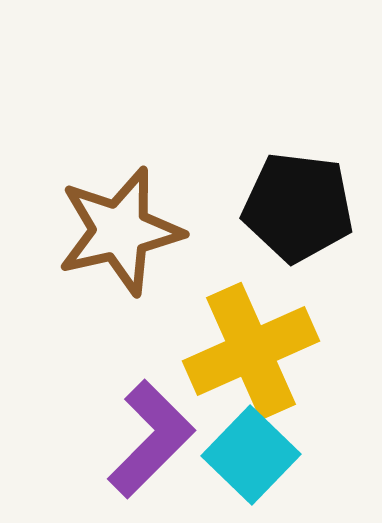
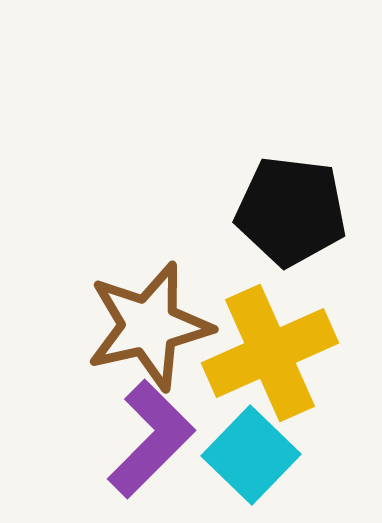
black pentagon: moved 7 px left, 4 px down
brown star: moved 29 px right, 95 px down
yellow cross: moved 19 px right, 2 px down
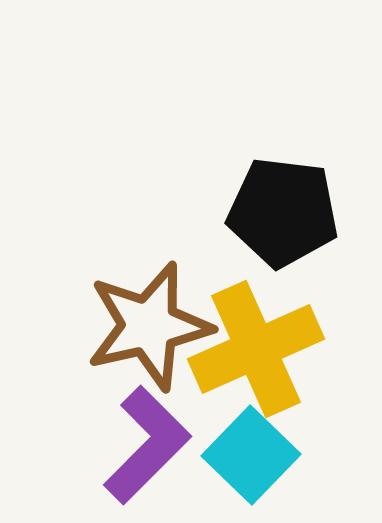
black pentagon: moved 8 px left, 1 px down
yellow cross: moved 14 px left, 4 px up
purple L-shape: moved 4 px left, 6 px down
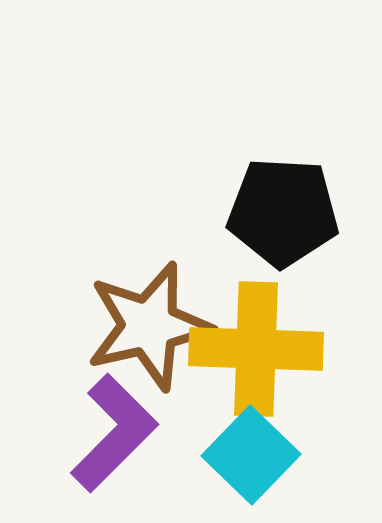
black pentagon: rotated 4 degrees counterclockwise
yellow cross: rotated 26 degrees clockwise
purple L-shape: moved 33 px left, 12 px up
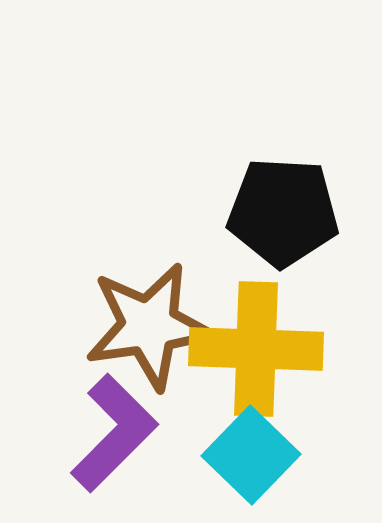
brown star: rotated 5 degrees clockwise
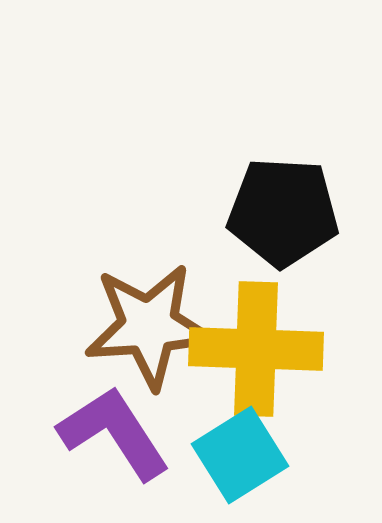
brown star: rotated 4 degrees clockwise
purple L-shape: rotated 78 degrees counterclockwise
cyan square: moved 11 px left; rotated 14 degrees clockwise
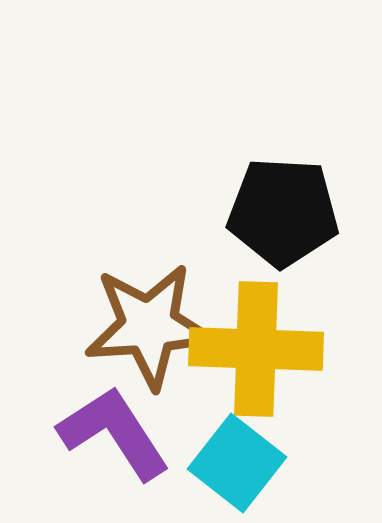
cyan square: moved 3 px left, 8 px down; rotated 20 degrees counterclockwise
